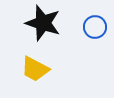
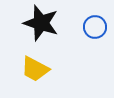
black star: moved 2 px left
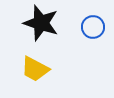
blue circle: moved 2 px left
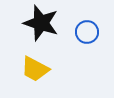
blue circle: moved 6 px left, 5 px down
